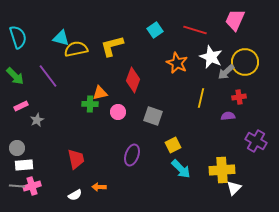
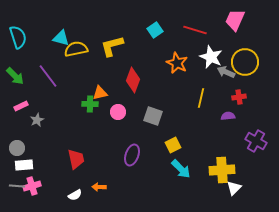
gray arrow: rotated 66 degrees clockwise
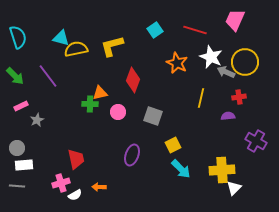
pink cross: moved 29 px right, 3 px up
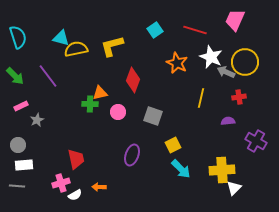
purple semicircle: moved 5 px down
gray circle: moved 1 px right, 3 px up
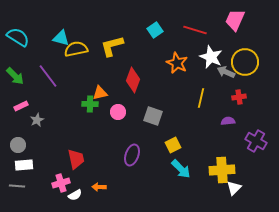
cyan semicircle: rotated 40 degrees counterclockwise
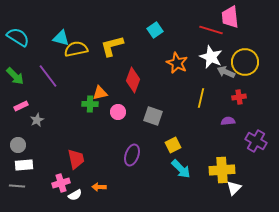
pink trapezoid: moved 5 px left, 3 px up; rotated 30 degrees counterclockwise
red line: moved 16 px right
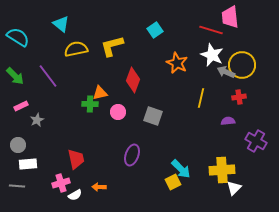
cyan triangle: moved 14 px up; rotated 24 degrees clockwise
white star: moved 1 px right, 2 px up
yellow circle: moved 3 px left, 3 px down
yellow square: moved 37 px down
white rectangle: moved 4 px right, 1 px up
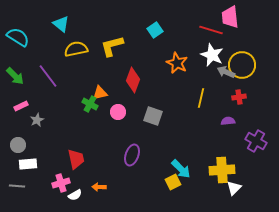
green cross: rotated 28 degrees clockwise
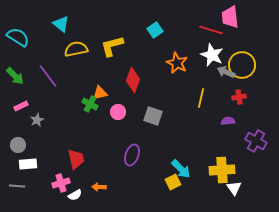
white triangle: rotated 21 degrees counterclockwise
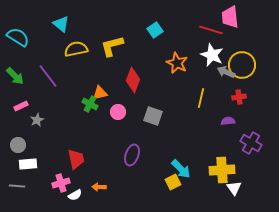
purple cross: moved 5 px left, 2 px down
